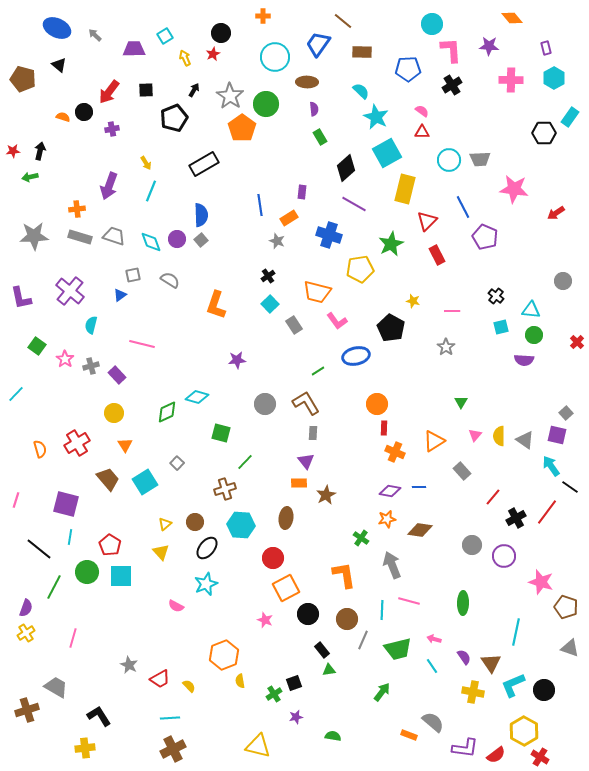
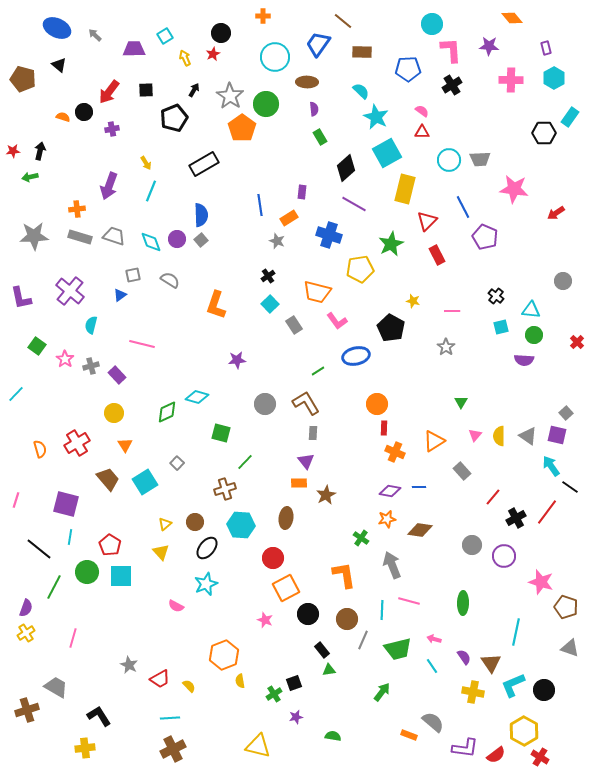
gray triangle at (525, 440): moved 3 px right, 4 px up
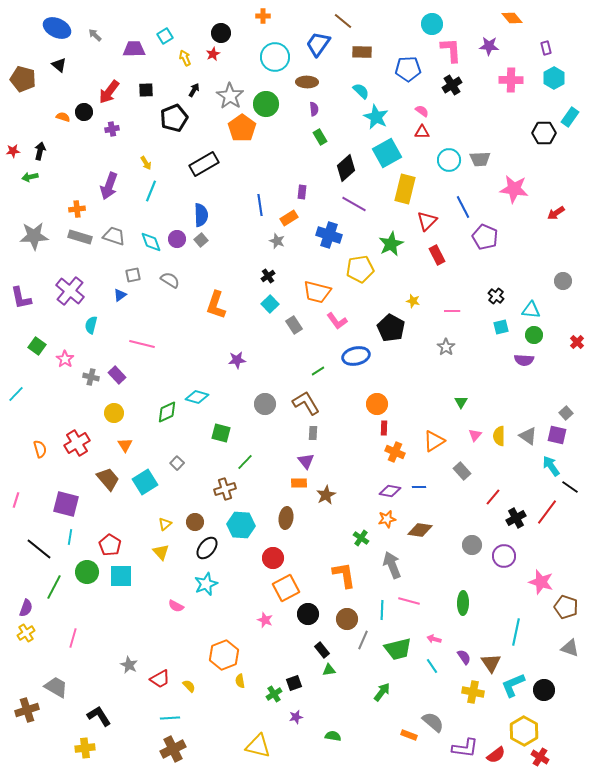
gray cross at (91, 366): moved 11 px down; rotated 28 degrees clockwise
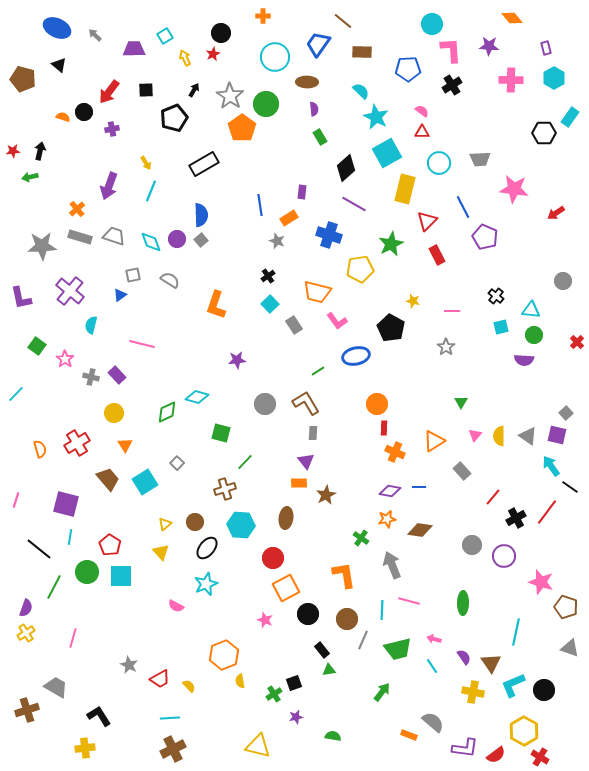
cyan circle at (449, 160): moved 10 px left, 3 px down
orange cross at (77, 209): rotated 35 degrees counterclockwise
gray star at (34, 236): moved 8 px right, 10 px down
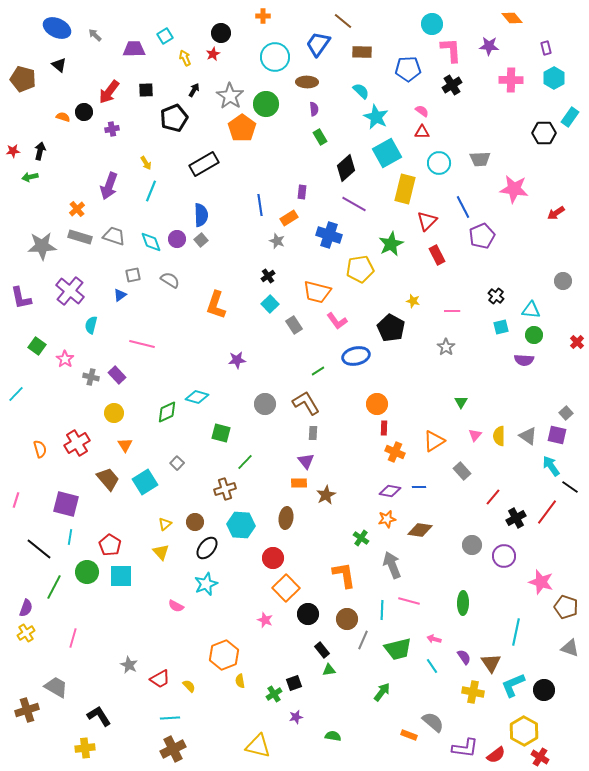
purple pentagon at (485, 237): moved 3 px left, 1 px up; rotated 25 degrees clockwise
orange square at (286, 588): rotated 16 degrees counterclockwise
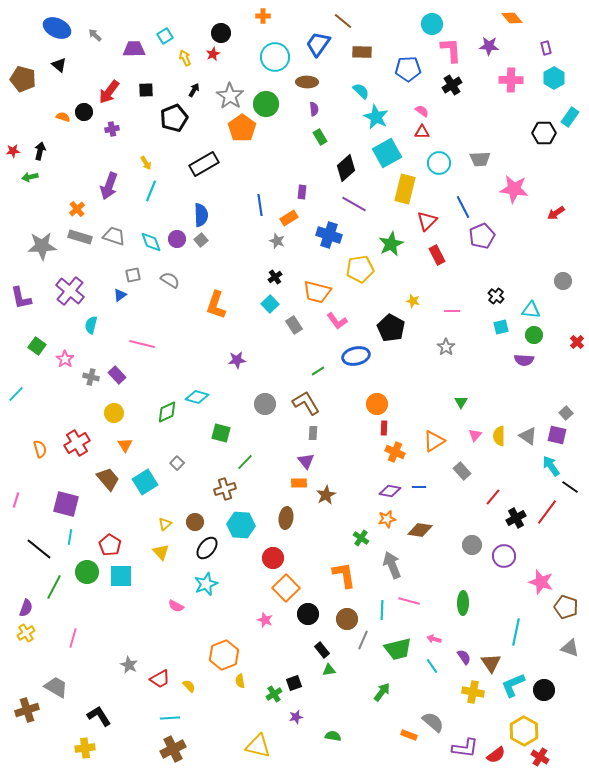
black cross at (268, 276): moved 7 px right, 1 px down
